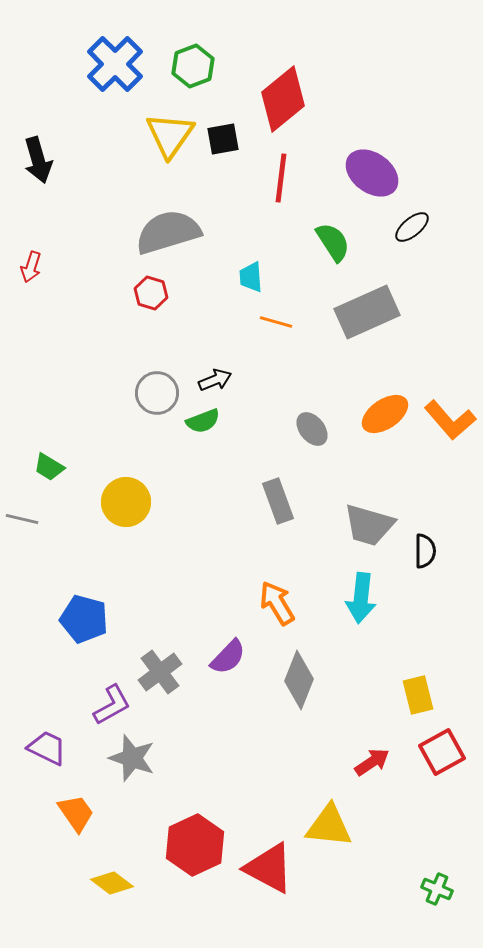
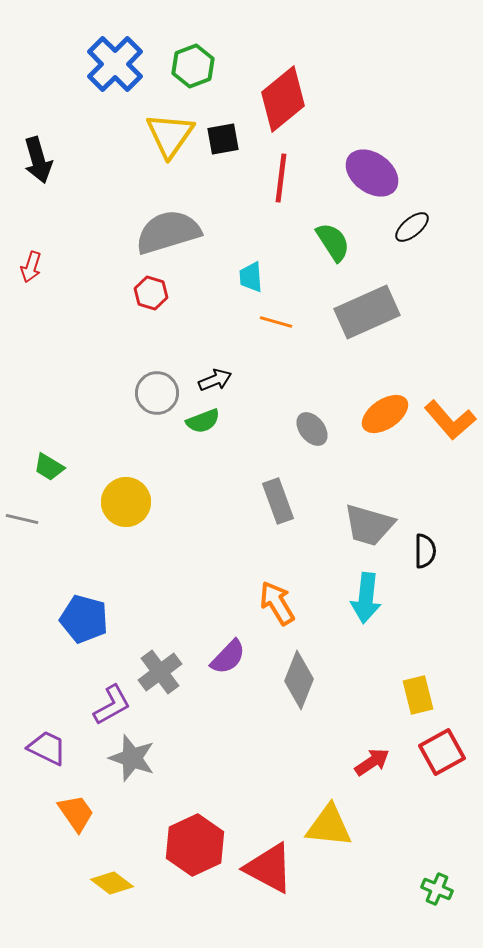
cyan arrow at (361, 598): moved 5 px right
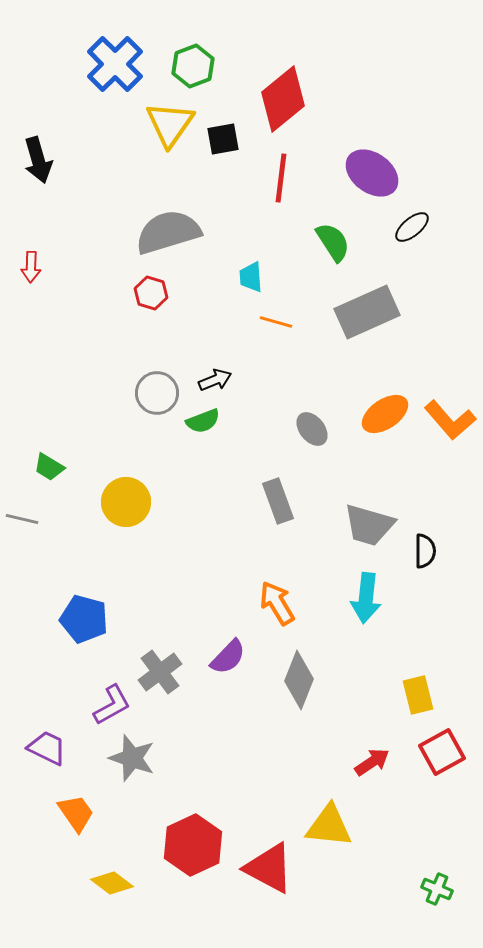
yellow triangle at (170, 135): moved 11 px up
red arrow at (31, 267): rotated 16 degrees counterclockwise
red hexagon at (195, 845): moved 2 px left
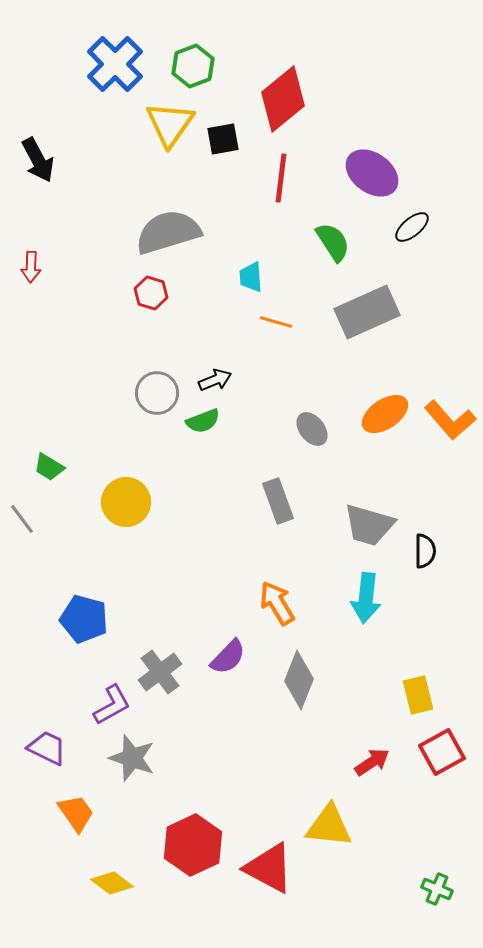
black arrow at (38, 160): rotated 12 degrees counterclockwise
gray line at (22, 519): rotated 40 degrees clockwise
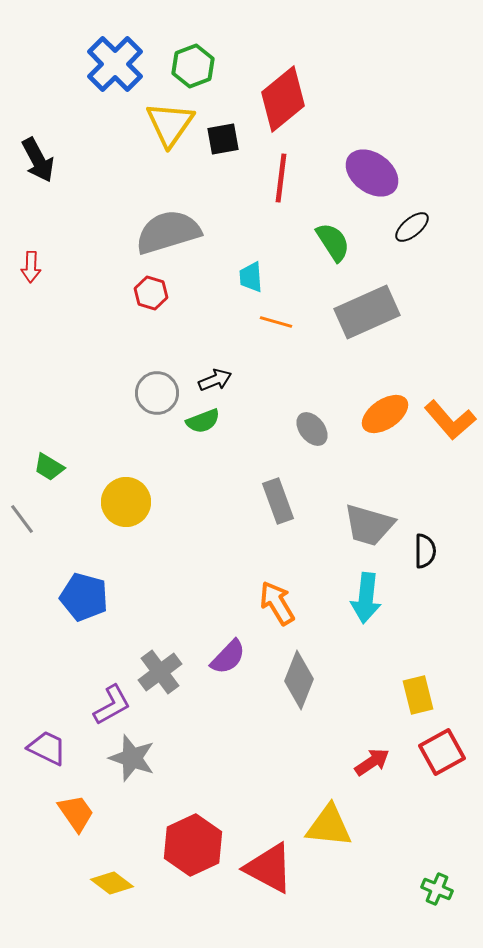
blue pentagon at (84, 619): moved 22 px up
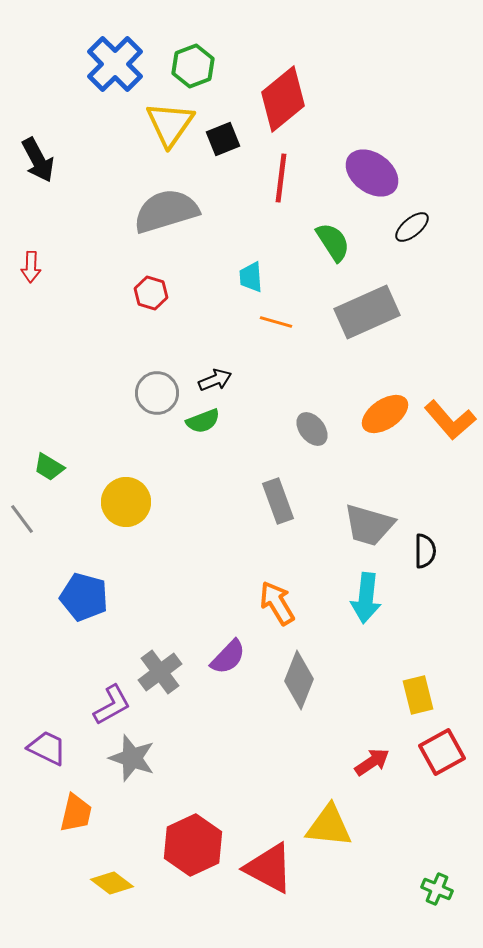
black square at (223, 139): rotated 12 degrees counterclockwise
gray semicircle at (168, 232): moved 2 px left, 21 px up
orange trapezoid at (76, 813): rotated 48 degrees clockwise
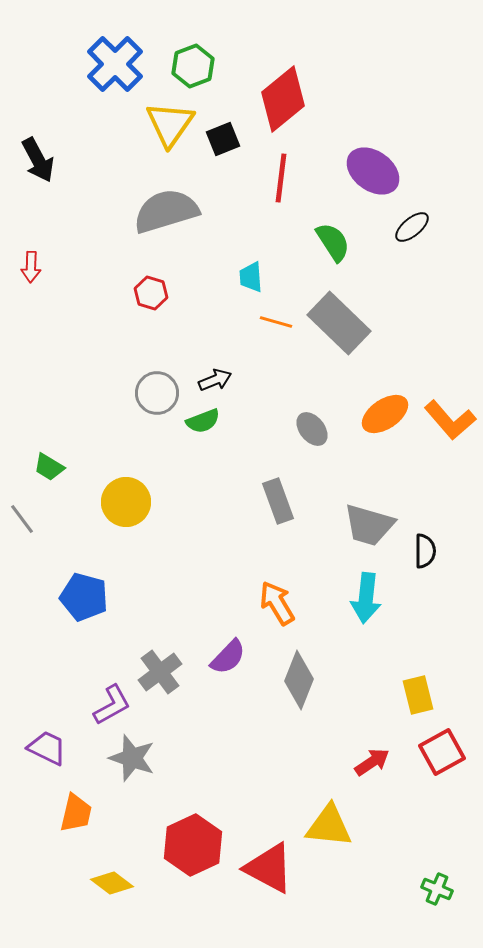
purple ellipse at (372, 173): moved 1 px right, 2 px up
gray rectangle at (367, 312): moved 28 px left, 11 px down; rotated 68 degrees clockwise
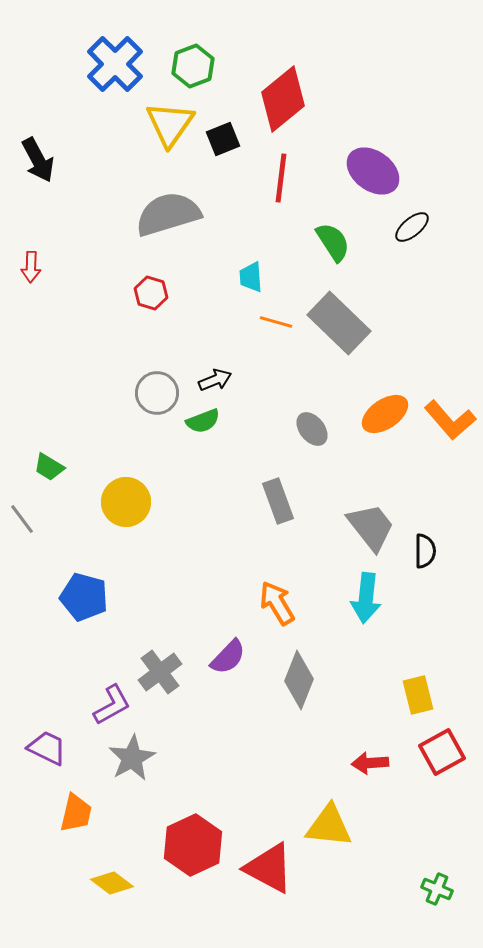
gray semicircle at (166, 211): moved 2 px right, 3 px down
gray trapezoid at (369, 525): moved 2 px right, 2 px down; rotated 144 degrees counterclockwise
gray star at (132, 758): rotated 24 degrees clockwise
red arrow at (372, 762): moved 2 px left, 1 px down; rotated 150 degrees counterclockwise
